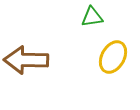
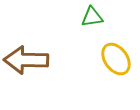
yellow ellipse: moved 3 px right, 2 px down; rotated 64 degrees counterclockwise
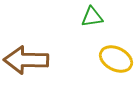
yellow ellipse: rotated 28 degrees counterclockwise
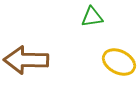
yellow ellipse: moved 3 px right, 3 px down
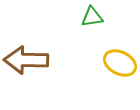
yellow ellipse: moved 1 px right, 1 px down
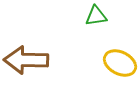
green triangle: moved 4 px right, 1 px up
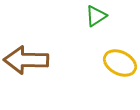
green triangle: rotated 25 degrees counterclockwise
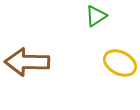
brown arrow: moved 1 px right, 2 px down
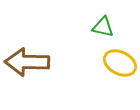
green triangle: moved 7 px right, 11 px down; rotated 45 degrees clockwise
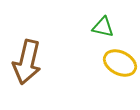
brown arrow: rotated 78 degrees counterclockwise
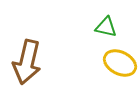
green triangle: moved 3 px right
